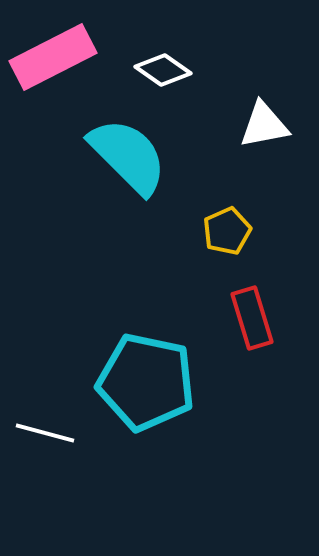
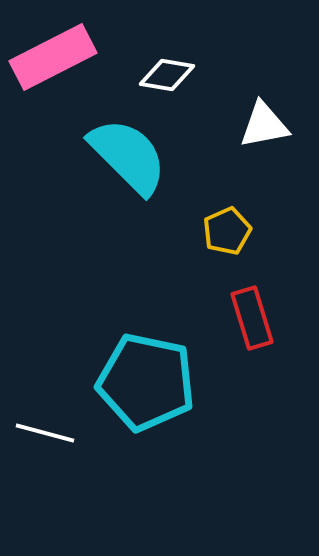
white diamond: moved 4 px right, 5 px down; rotated 26 degrees counterclockwise
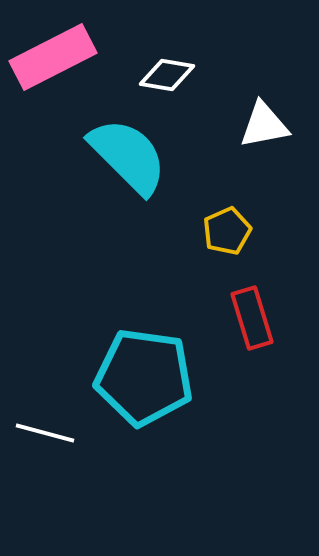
cyan pentagon: moved 2 px left, 5 px up; rotated 4 degrees counterclockwise
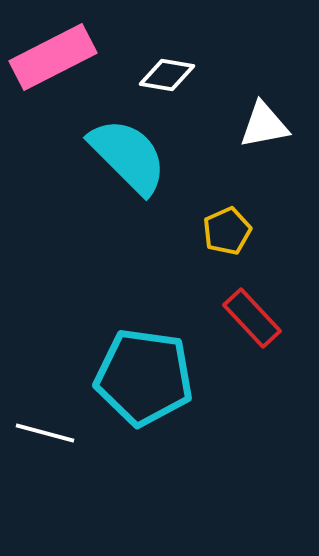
red rectangle: rotated 26 degrees counterclockwise
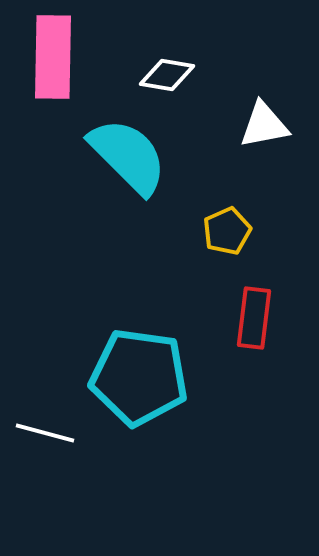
pink rectangle: rotated 62 degrees counterclockwise
red rectangle: moved 2 px right; rotated 50 degrees clockwise
cyan pentagon: moved 5 px left
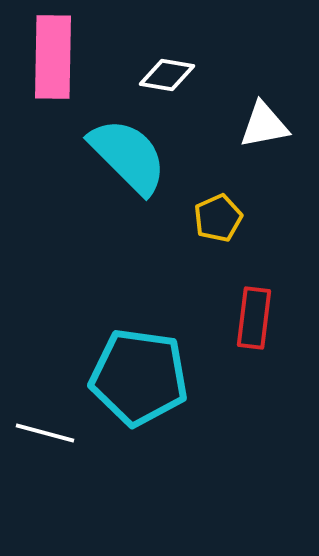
yellow pentagon: moved 9 px left, 13 px up
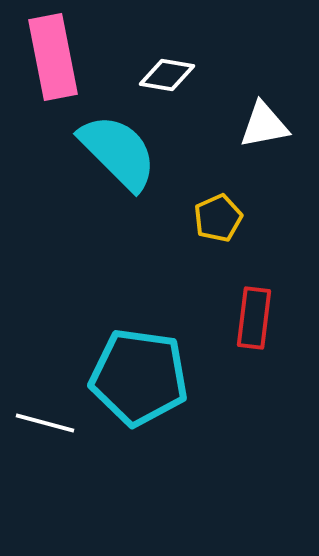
pink rectangle: rotated 12 degrees counterclockwise
cyan semicircle: moved 10 px left, 4 px up
white line: moved 10 px up
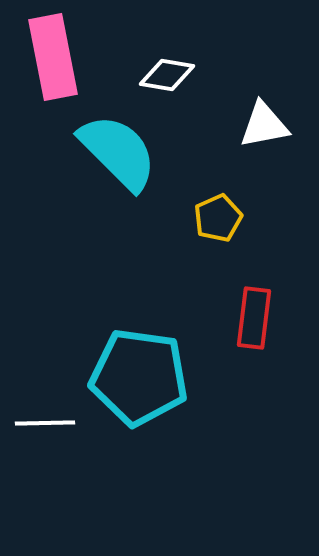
white line: rotated 16 degrees counterclockwise
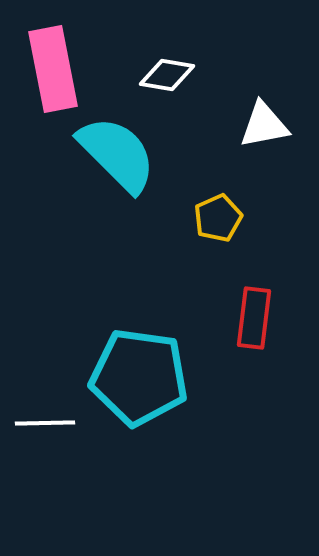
pink rectangle: moved 12 px down
cyan semicircle: moved 1 px left, 2 px down
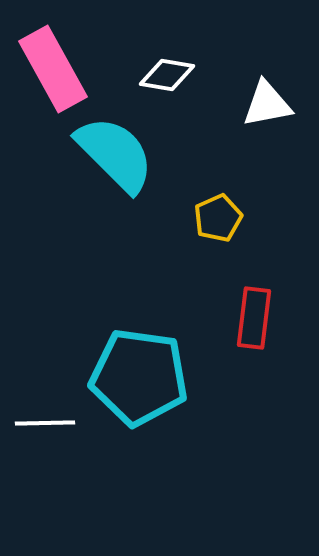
pink rectangle: rotated 18 degrees counterclockwise
white triangle: moved 3 px right, 21 px up
cyan semicircle: moved 2 px left
